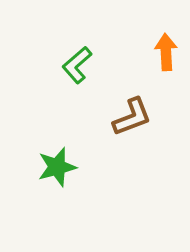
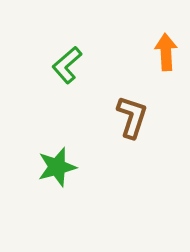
green L-shape: moved 10 px left
brown L-shape: rotated 51 degrees counterclockwise
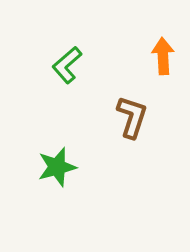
orange arrow: moved 3 px left, 4 px down
